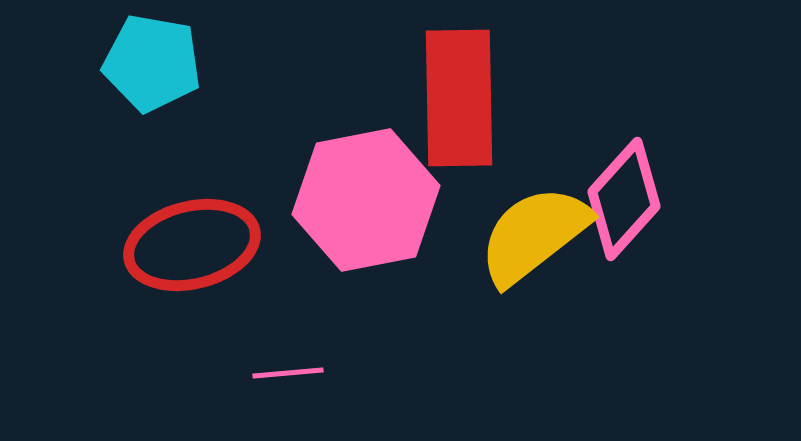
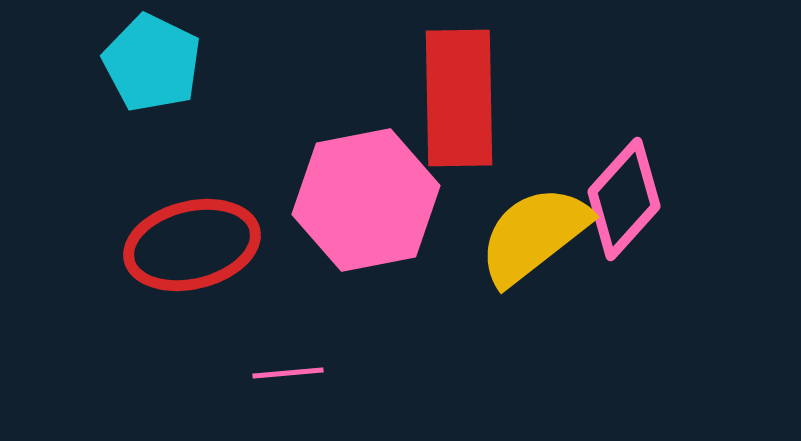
cyan pentagon: rotated 16 degrees clockwise
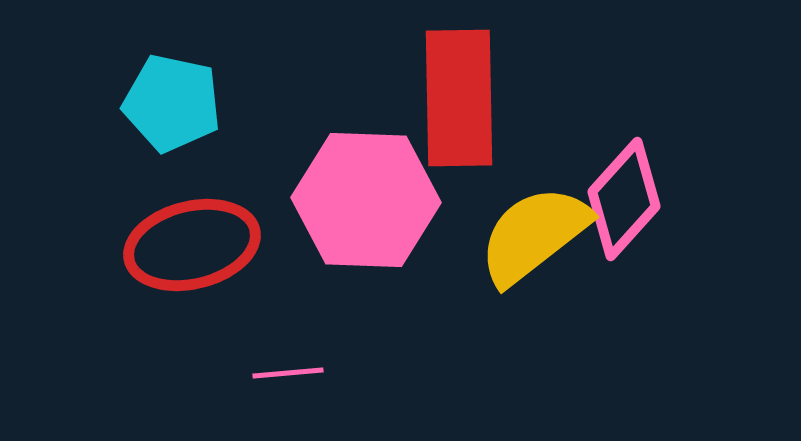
cyan pentagon: moved 20 px right, 40 px down; rotated 14 degrees counterclockwise
pink hexagon: rotated 13 degrees clockwise
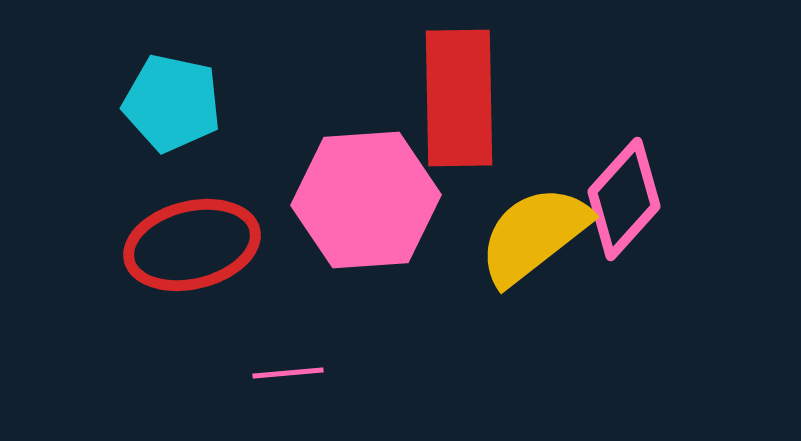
pink hexagon: rotated 6 degrees counterclockwise
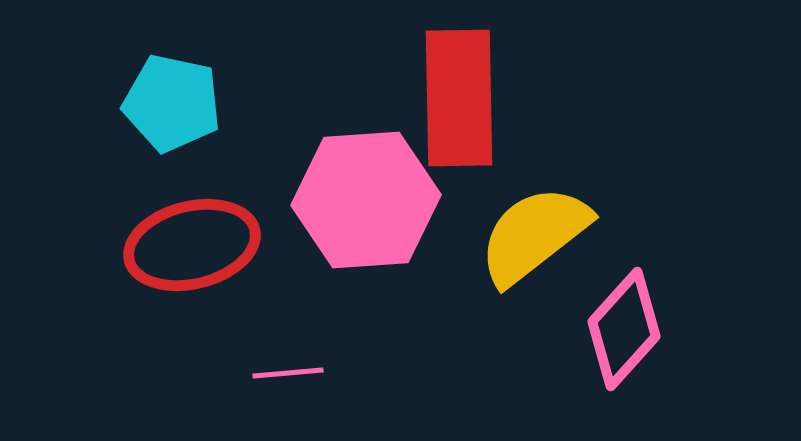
pink diamond: moved 130 px down
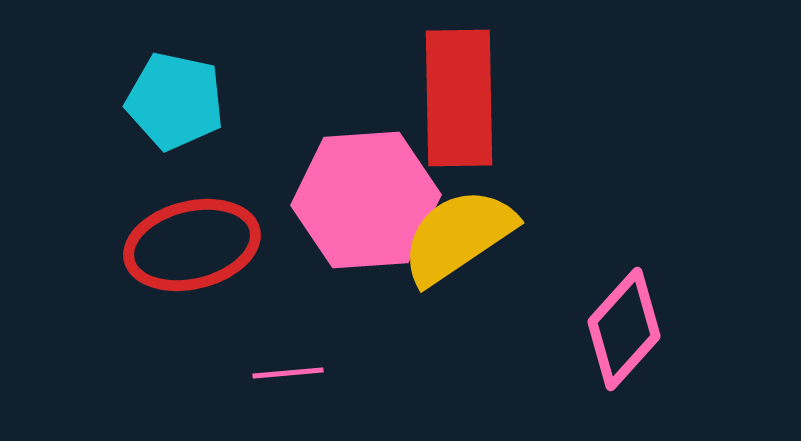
cyan pentagon: moved 3 px right, 2 px up
yellow semicircle: moved 76 px left, 1 px down; rotated 4 degrees clockwise
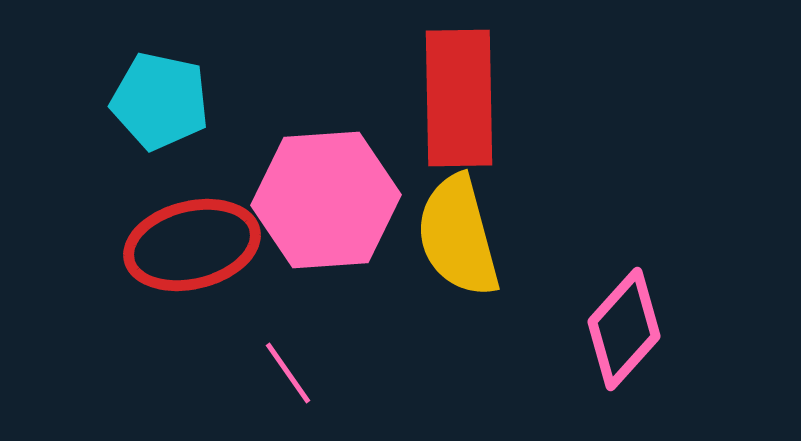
cyan pentagon: moved 15 px left
pink hexagon: moved 40 px left
yellow semicircle: rotated 71 degrees counterclockwise
pink line: rotated 60 degrees clockwise
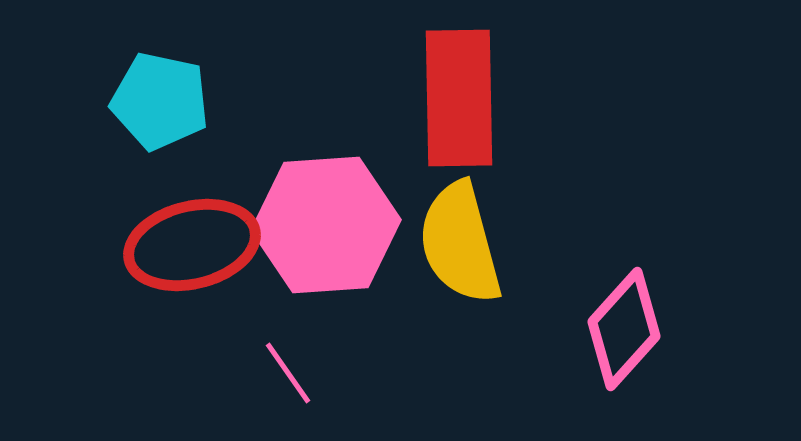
pink hexagon: moved 25 px down
yellow semicircle: moved 2 px right, 7 px down
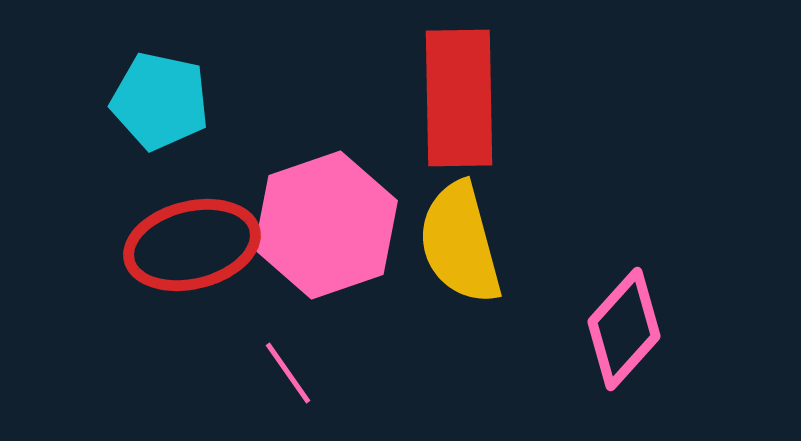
pink hexagon: rotated 15 degrees counterclockwise
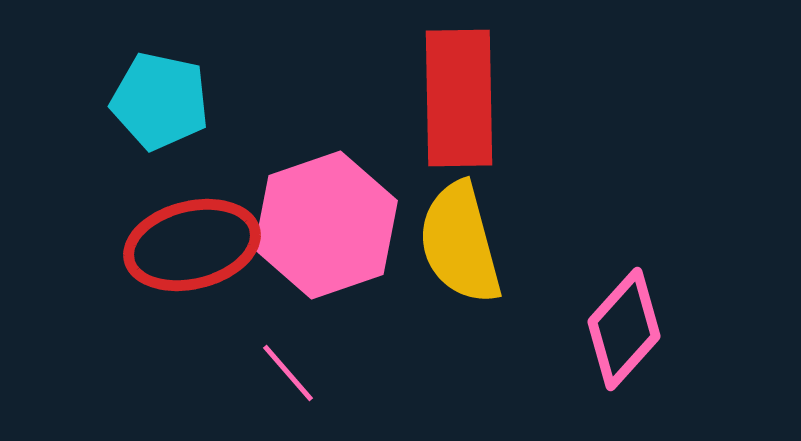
pink line: rotated 6 degrees counterclockwise
